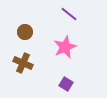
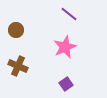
brown circle: moved 9 px left, 2 px up
brown cross: moved 5 px left, 3 px down
purple square: rotated 24 degrees clockwise
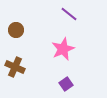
pink star: moved 2 px left, 2 px down
brown cross: moved 3 px left, 1 px down
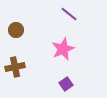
brown cross: rotated 36 degrees counterclockwise
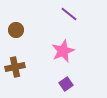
pink star: moved 2 px down
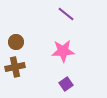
purple line: moved 3 px left
brown circle: moved 12 px down
pink star: rotated 20 degrees clockwise
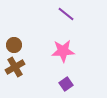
brown circle: moved 2 px left, 3 px down
brown cross: rotated 18 degrees counterclockwise
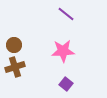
brown cross: rotated 12 degrees clockwise
purple square: rotated 16 degrees counterclockwise
